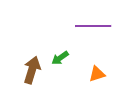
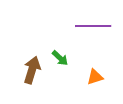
green arrow: rotated 102 degrees counterclockwise
orange triangle: moved 2 px left, 3 px down
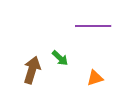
orange triangle: moved 1 px down
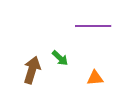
orange triangle: rotated 12 degrees clockwise
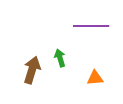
purple line: moved 2 px left
green arrow: rotated 150 degrees counterclockwise
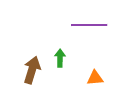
purple line: moved 2 px left, 1 px up
green arrow: rotated 18 degrees clockwise
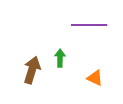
orange triangle: rotated 30 degrees clockwise
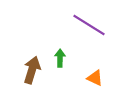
purple line: rotated 32 degrees clockwise
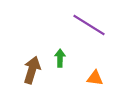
orange triangle: rotated 18 degrees counterclockwise
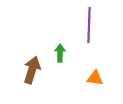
purple line: rotated 60 degrees clockwise
green arrow: moved 5 px up
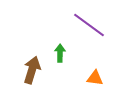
purple line: rotated 56 degrees counterclockwise
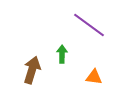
green arrow: moved 2 px right, 1 px down
orange triangle: moved 1 px left, 1 px up
